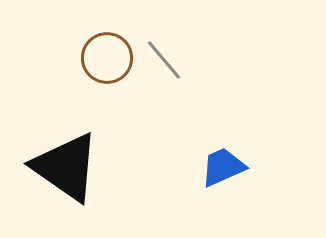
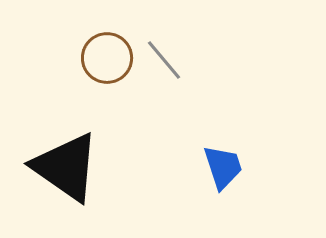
blue trapezoid: rotated 96 degrees clockwise
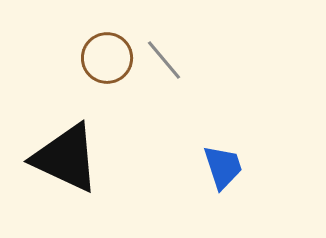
black triangle: moved 9 px up; rotated 10 degrees counterclockwise
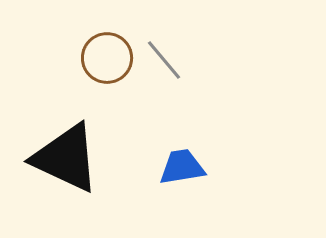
blue trapezoid: moved 41 px left; rotated 81 degrees counterclockwise
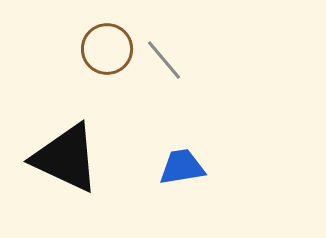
brown circle: moved 9 px up
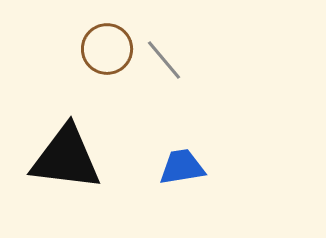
black triangle: rotated 18 degrees counterclockwise
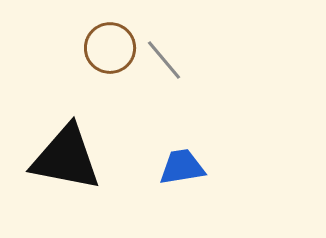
brown circle: moved 3 px right, 1 px up
black triangle: rotated 4 degrees clockwise
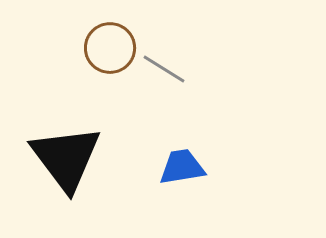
gray line: moved 9 px down; rotated 18 degrees counterclockwise
black triangle: rotated 42 degrees clockwise
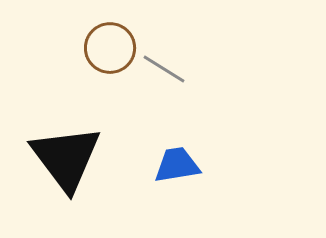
blue trapezoid: moved 5 px left, 2 px up
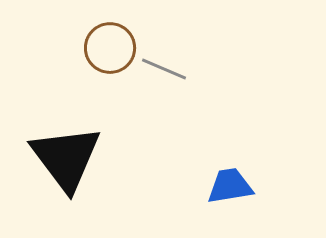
gray line: rotated 9 degrees counterclockwise
blue trapezoid: moved 53 px right, 21 px down
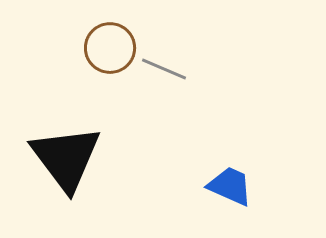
blue trapezoid: rotated 33 degrees clockwise
